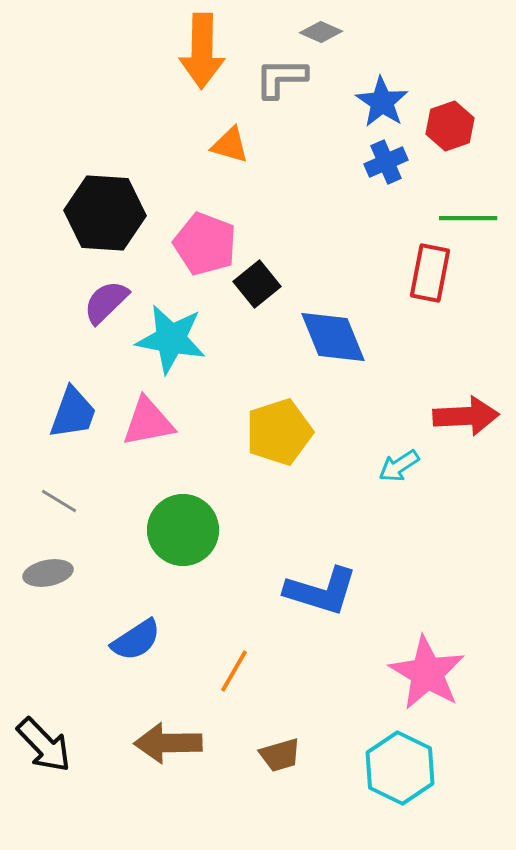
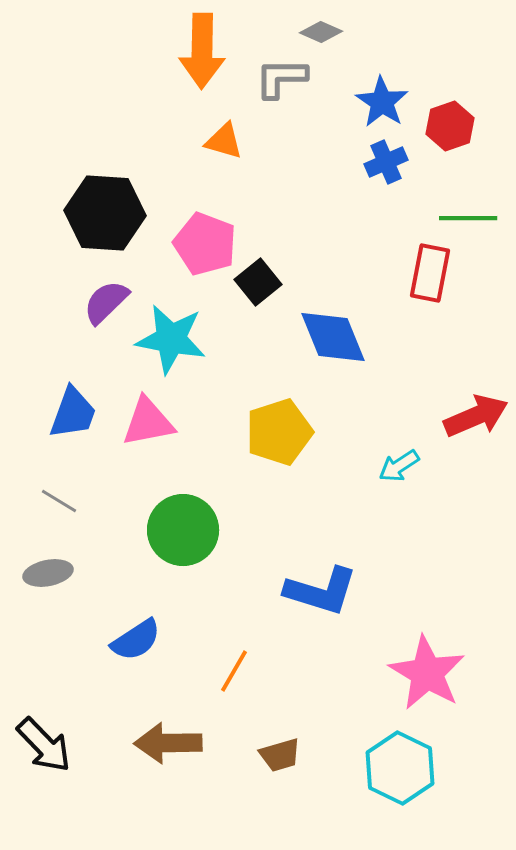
orange triangle: moved 6 px left, 4 px up
black square: moved 1 px right, 2 px up
red arrow: moved 10 px right; rotated 20 degrees counterclockwise
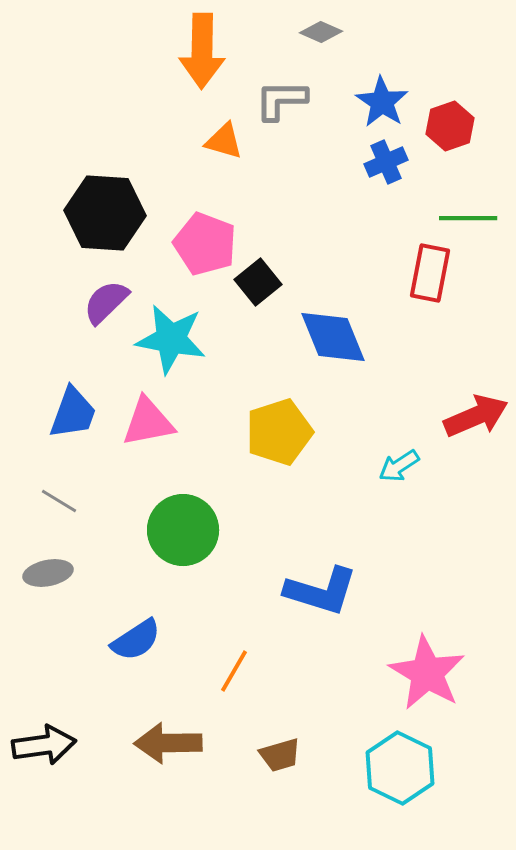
gray L-shape: moved 22 px down
black arrow: rotated 54 degrees counterclockwise
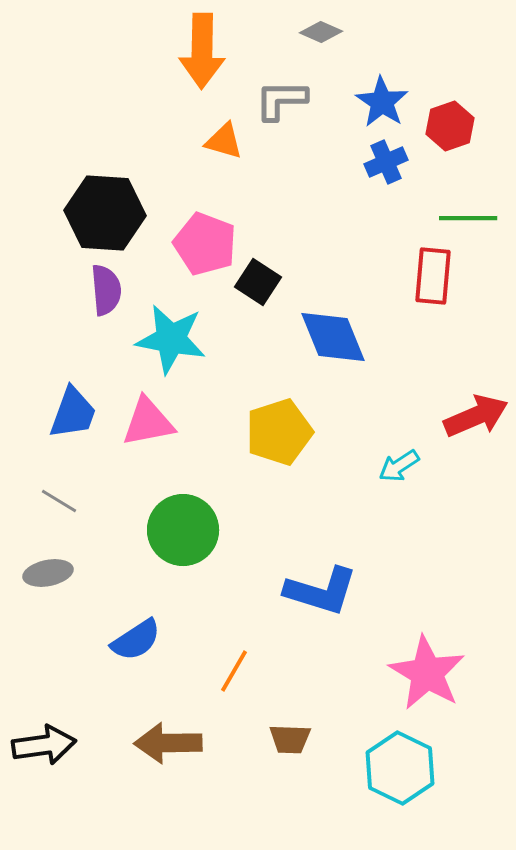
red rectangle: moved 3 px right, 3 px down; rotated 6 degrees counterclockwise
black square: rotated 18 degrees counterclockwise
purple semicircle: moved 12 px up; rotated 129 degrees clockwise
brown trapezoid: moved 10 px right, 16 px up; rotated 18 degrees clockwise
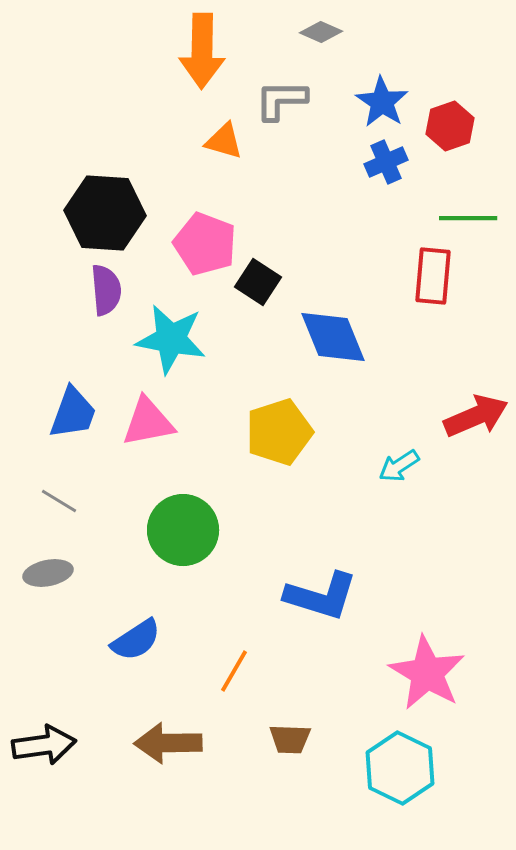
blue L-shape: moved 5 px down
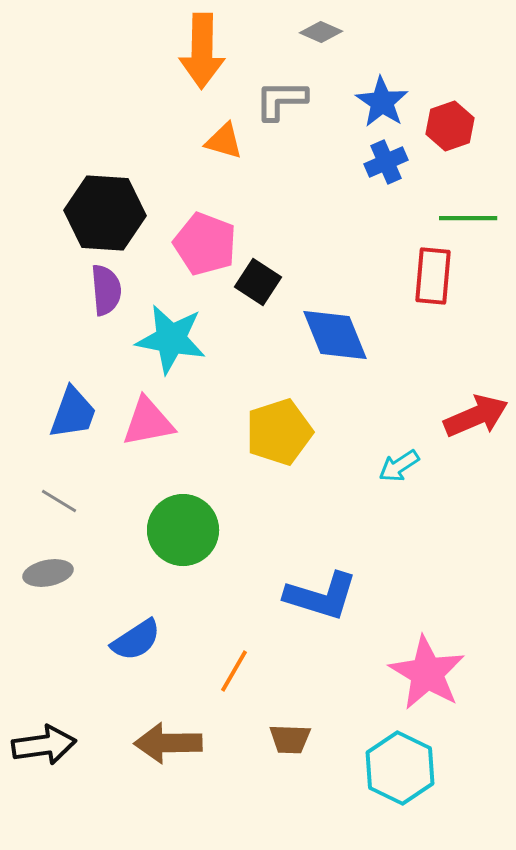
blue diamond: moved 2 px right, 2 px up
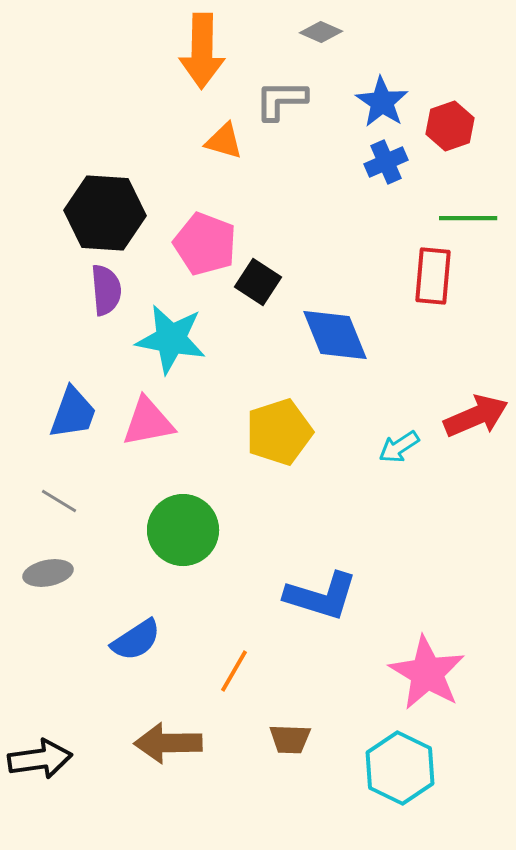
cyan arrow: moved 19 px up
black arrow: moved 4 px left, 14 px down
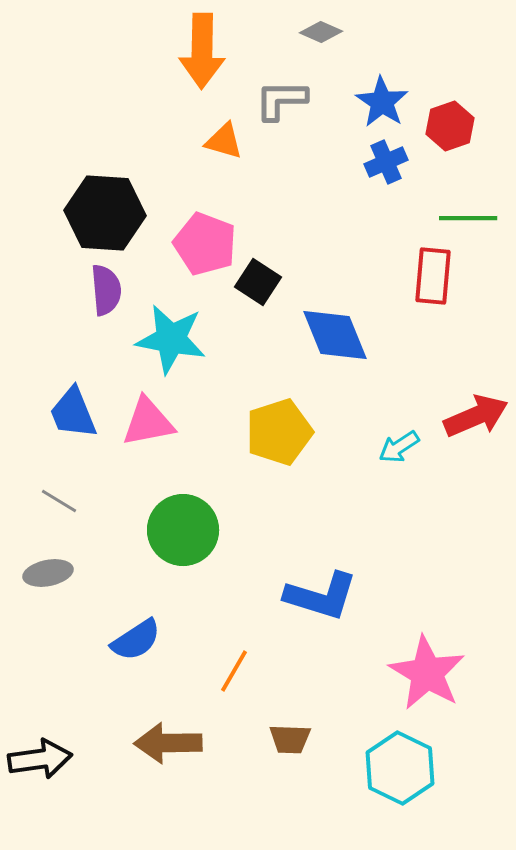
blue trapezoid: rotated 138 degrees clockwise
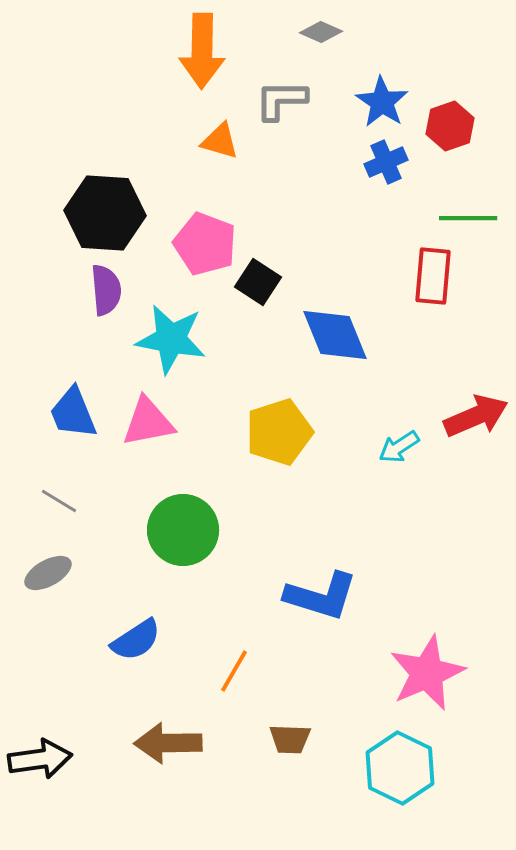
orange triangle: moved 4 px left
gray ellipse: rotated 18 degrees counterclockwise
pink star: rotated 18 degrees clockwise
